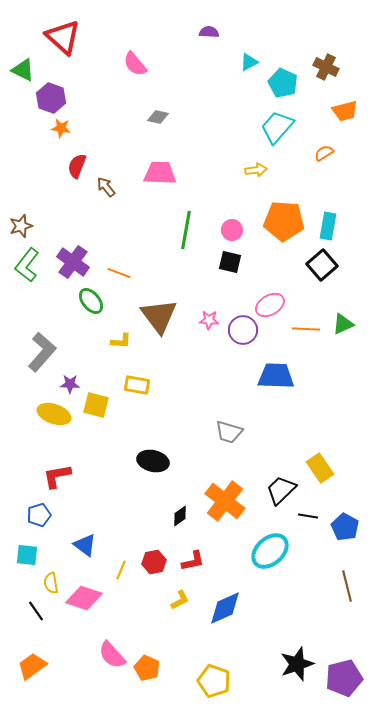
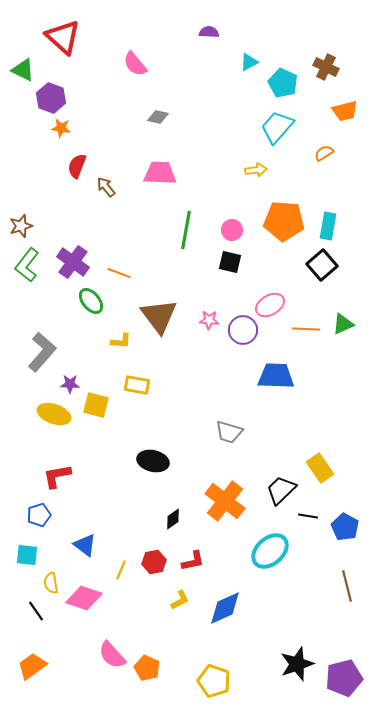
black diamond at (180, 516): moved 7 px left, 3 px down
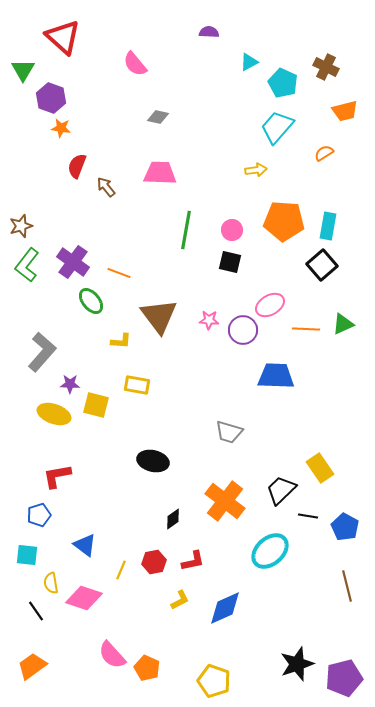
green triangle at (23, 70): rotated 35 degrees clockwise
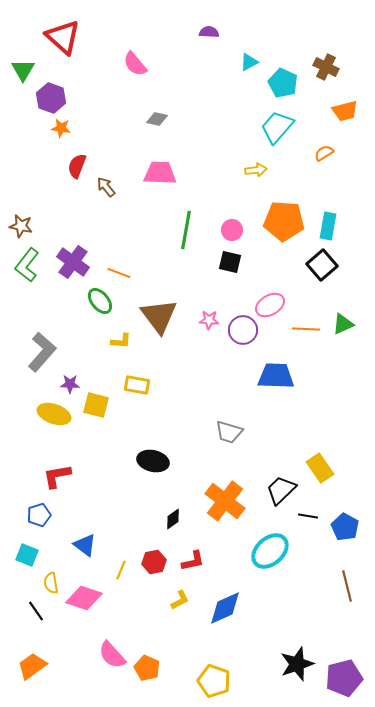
gray diamond at (158, 117): moved 1 px left, 2 px down
brown star at (21, 226): rotated 30 degrees clockwise
green ellipse at (91, 301): moved 9 px right
cyan square at (27, 555): rotated 15 degrees clockwise
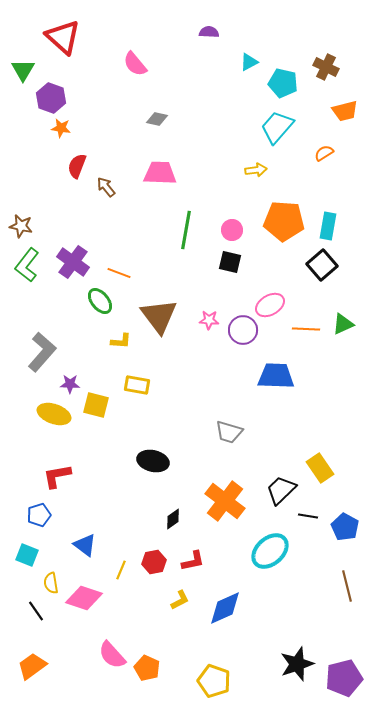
cyan pentagon at (283, 83): rotated 12 degrees counterclockwise
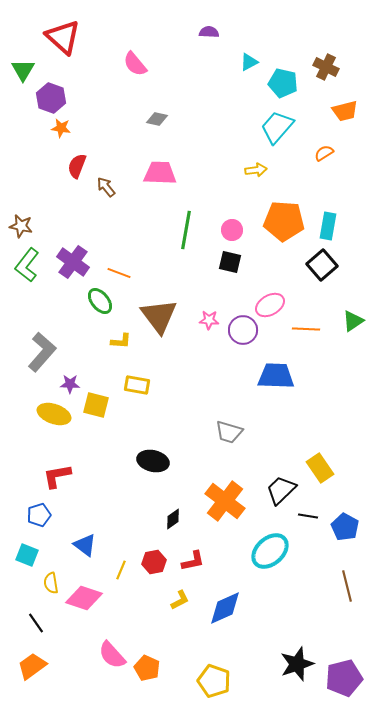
green triangle at (343, 324): moved 10 px right, 3 px up; rotated 10 degrees counterclockwise
black line at (36, 611): moved 12 px down
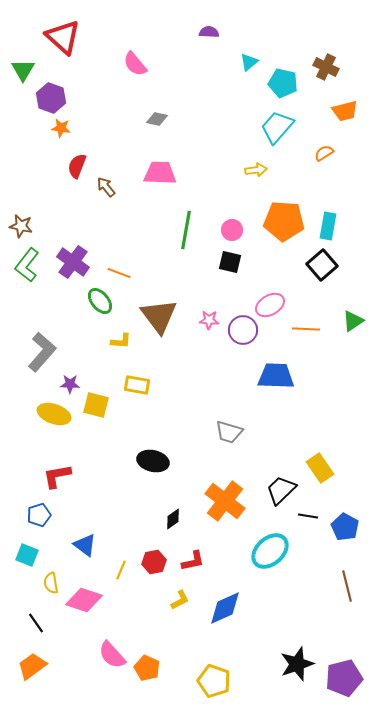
cyan triangle at (249, 62): rotated 12 degrees counterclockwise
pink diamond at (84, 598): moved 2 px down
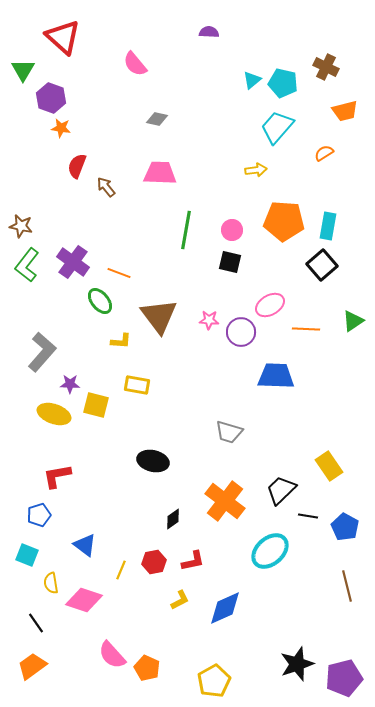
cyan triangle at (249, 62): moved 3 px right, 18 px down
purple circle at (243, 330): moved 2 px left, 2 px down
yellow rectangle at (320, 468): moved 9 px right, 2 px up
yellow pentagon at (214, 681): rotated 24 degrees clockwise
